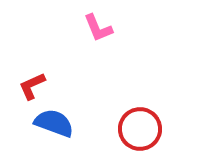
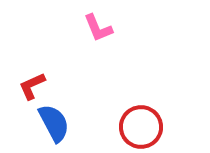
blue semicircle: rotated 42 degrees clockwise
red circle: moved 1 px right, 2 px up
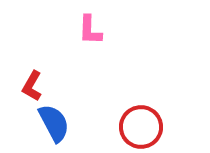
pink L-shape: moved 8 px left, 2 px down; rotated 24 degrees clockwise
red L-shape: rotated 36 degrees counterclockwise
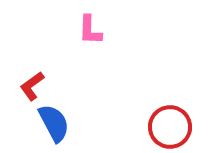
red L-shape: rotated 24 degrees clockwise
red circle: moved 29 px right
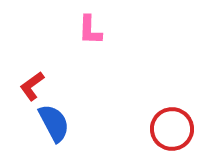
red circle: moved 2 px right, 2 px down
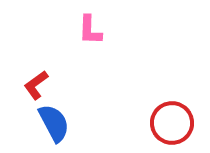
red L-shape: moved 4 px right, 1 px up
red circle: moved 6 px up
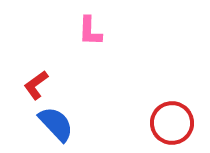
pink L-shape: moved 1 px down
blue semicircle: moved 2 px right, 1 px down; rotated 15 degrees counterclockwise
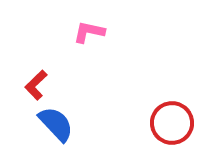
pink L-shape: moved 1 px left, 1 px down; rotated 100 degrees clockwise
red L-shape: rotated 8 degrees counterclockwise
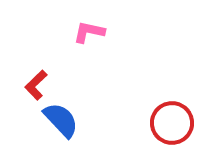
blue semicircle: moved 5 px right, 4 px up
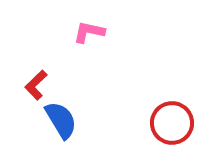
blue semicircle: rotated 12 degrees clockwise
